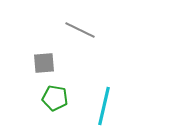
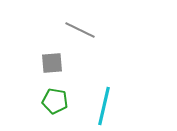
gray square: moved 8 px right
green pentagon: moved 3 px down
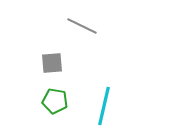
gray line: moved 2 px right, 4 px up
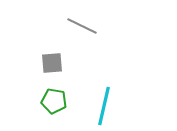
green pentagon: moved 1 px left
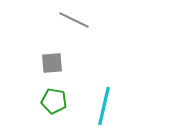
gray line: moved 8 px left, 6 px up
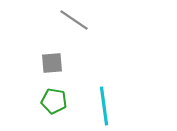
gray line: rotated 8 degrees clockwise
cyan line: rotated 21 degrees counterclockwise
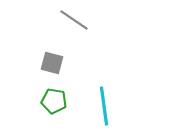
gray square: rotated 20 degrees clockwise
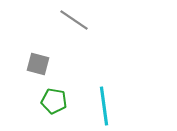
gray square: moved 14 px left, 1 px down
